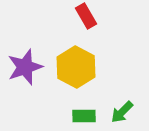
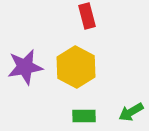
red rectangle: moved 1 px right; rotated 15 degrees clockwise
purple star: rotated 9 degrees clockwise
green arrow: moved 9 px right; rotated 15 degrees clockwise
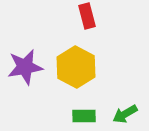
green arrow: moved 6 px left, 2 px down
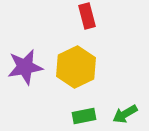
yellow hexagon: rotated 6 degrees clockwise
green rectangle: rotated 10 degrees counterclockwise
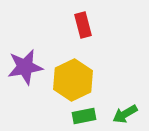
red rectangle: moved 4 px left, 9 px down
yellow hexagon: moved 3 px left, 13 px down
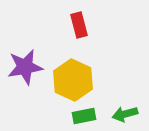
red rectangle: moved 4 px left
yellow hexagon: rotated 9 degrees counterclockwise
green arrow: rotated 15 degrees clockwise
